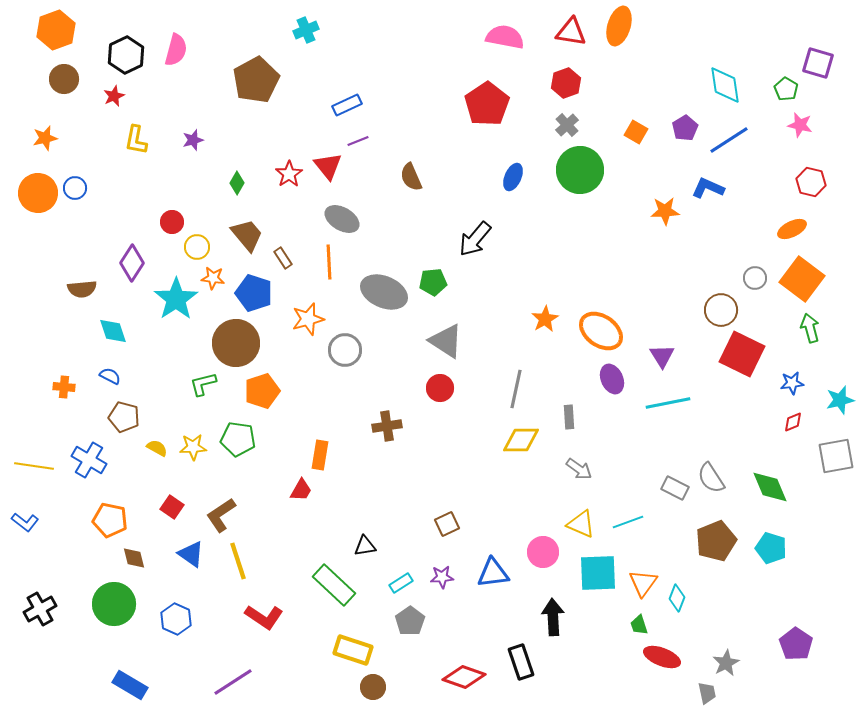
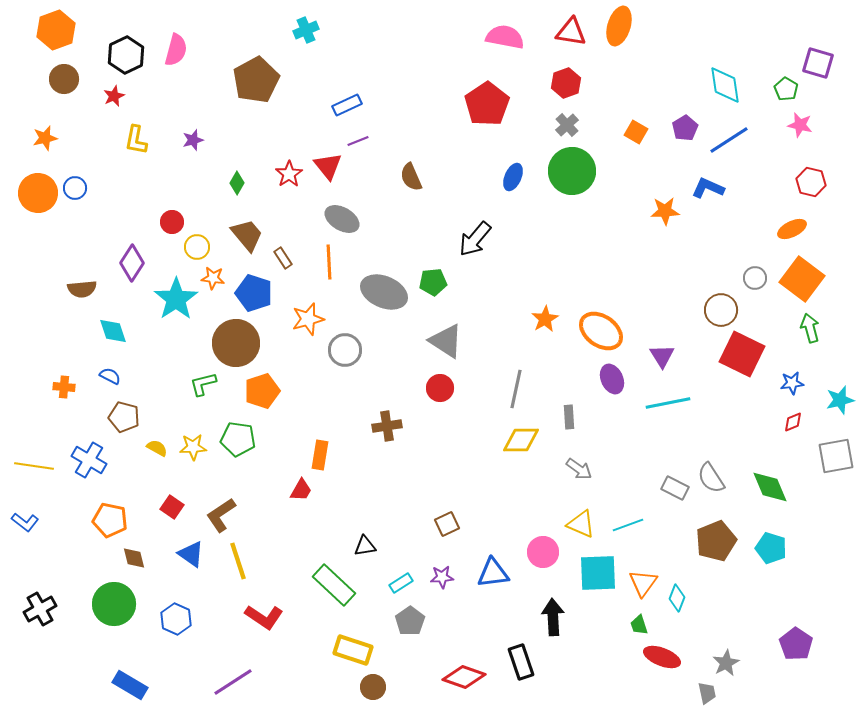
green circle at (580, 170): moved 8 px left, 1 px down
cyan line at (628, 522): moved 3 px down
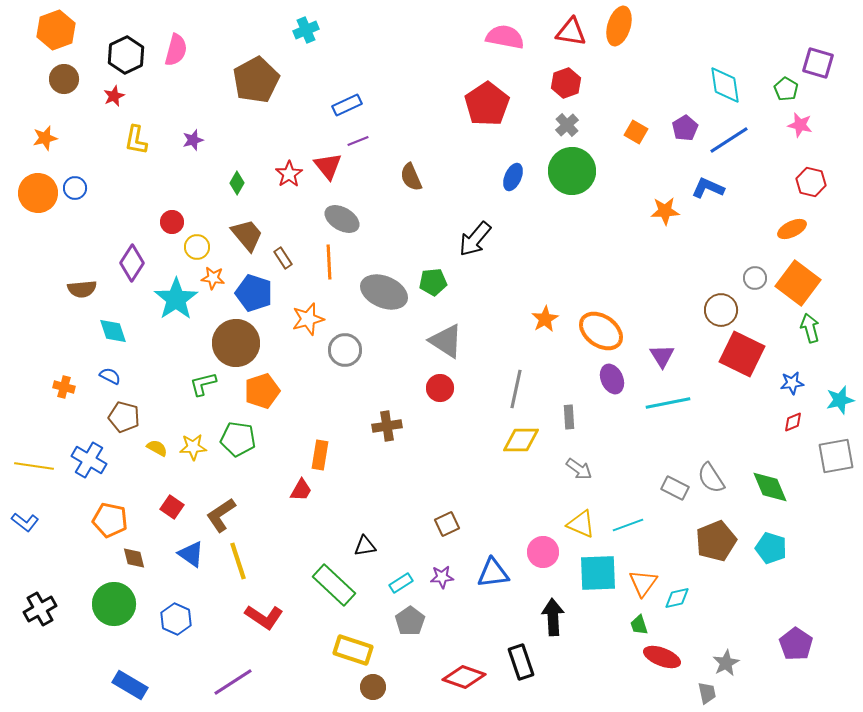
orange square at (802, 279): moved 4 px left, 4 px down
orange cross at (64, 387): rotated 10 degrees clockwise
cyan diamond at (677, 598): rotated 56 degrees clockwise
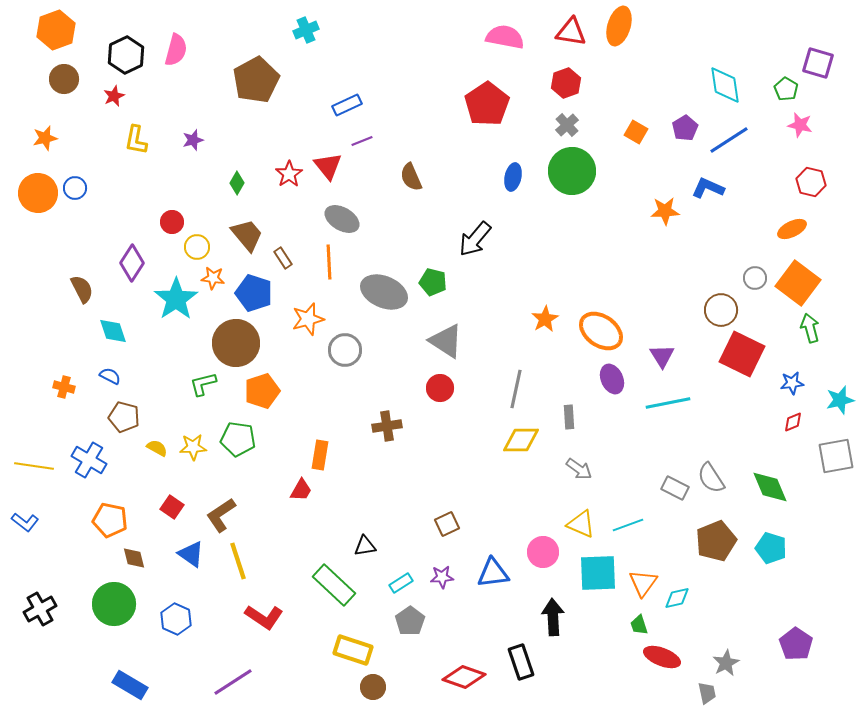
purple line at (358, 141): moved 4 px right
blue ellipse at (513, 177): rotated 12 degrees counterclockwise
green pentagon at (433, 282): rotated 20 degrees clockwise
brown semicircle at (82, 289): rotated 112 degrees counterclockwise
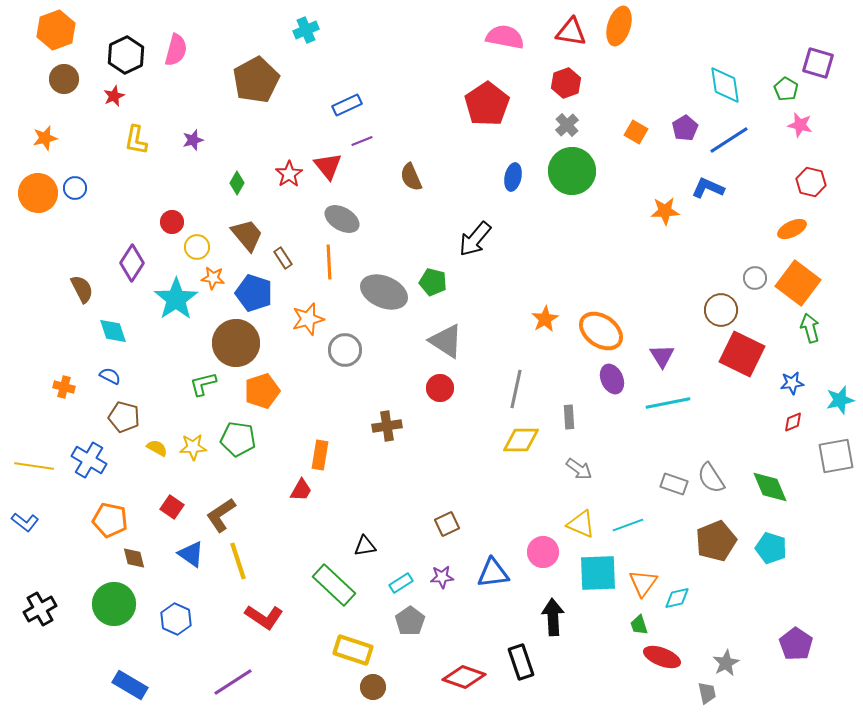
gray rectangle at (675, 488): moved 1 px left, 4 px up; rotated 8 degrees counterclockwise
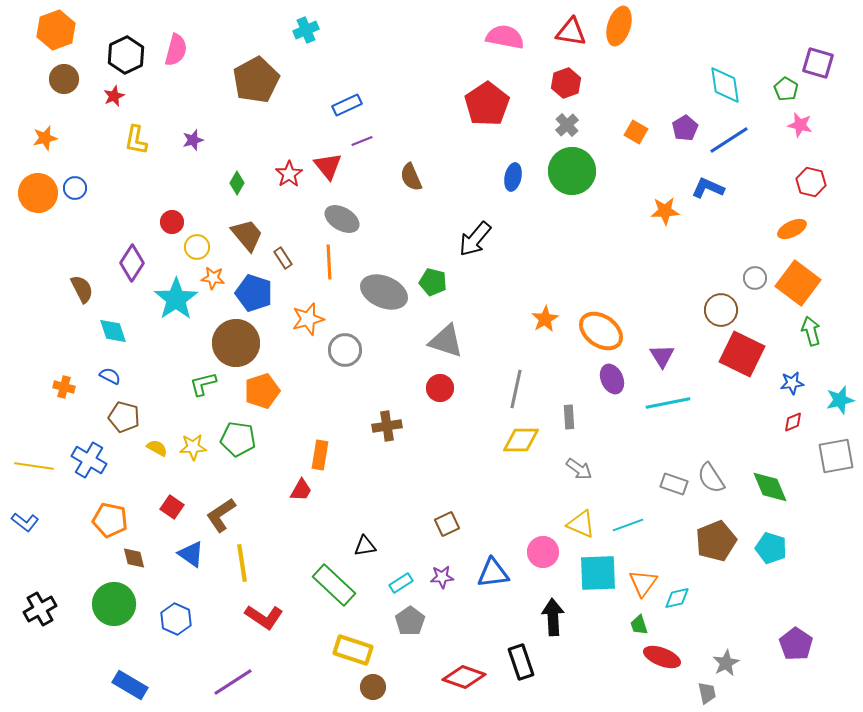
green arrow at (810, 328): moved 1 px right, 3 px down
gray triangle at (446, 341): rotated 15 degrees counterclockwise
yellow line at (238, 561): moved 4 px right, 2 px down; rotated 9 degrees clockwise
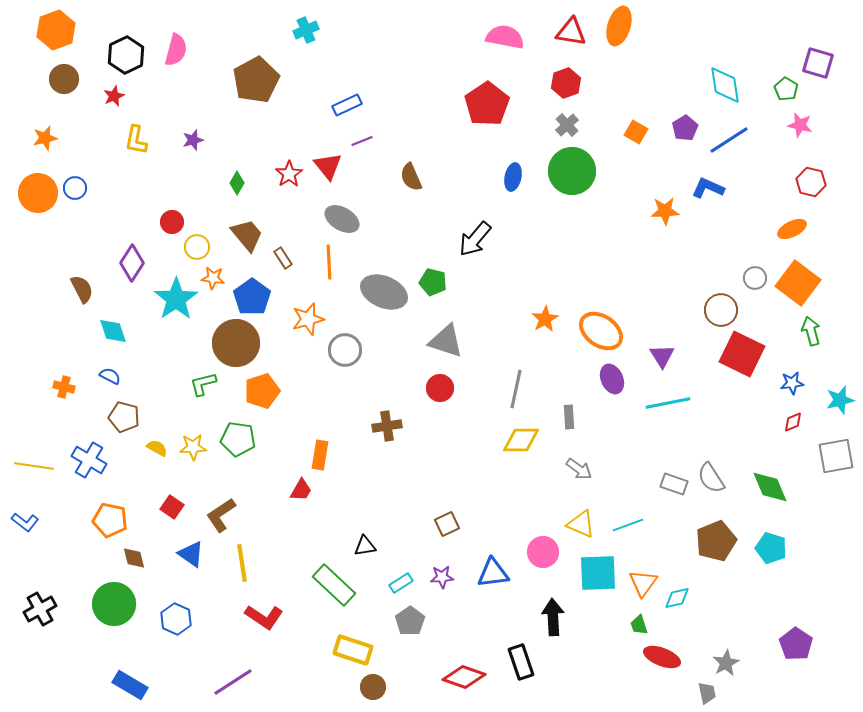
blue pentagon at (254, 293): moved 2 px left, 4 px down; rotated 18 degrees clockwise
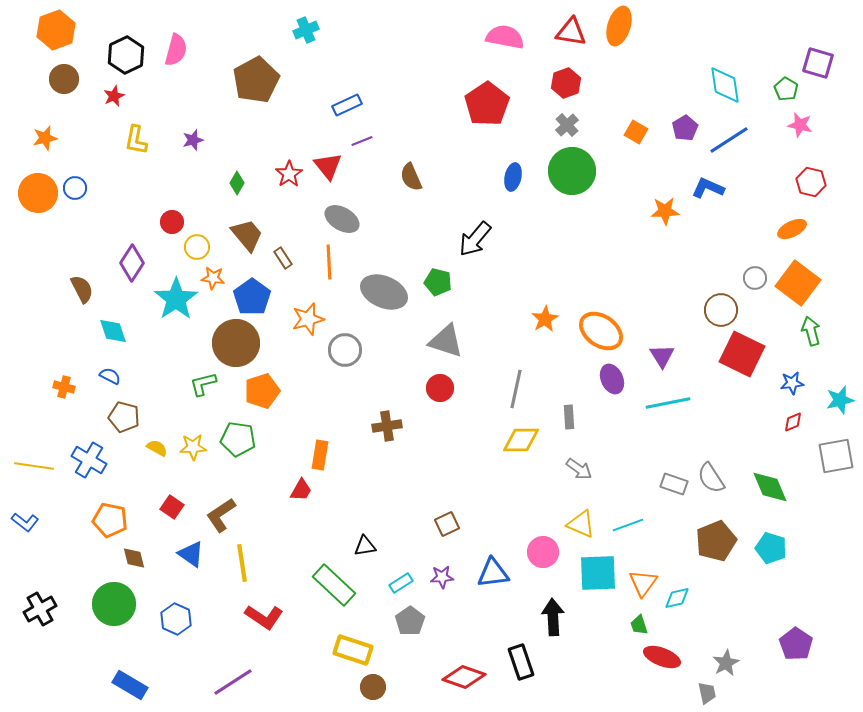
green pentagon at (433, 282): moved 5 px right
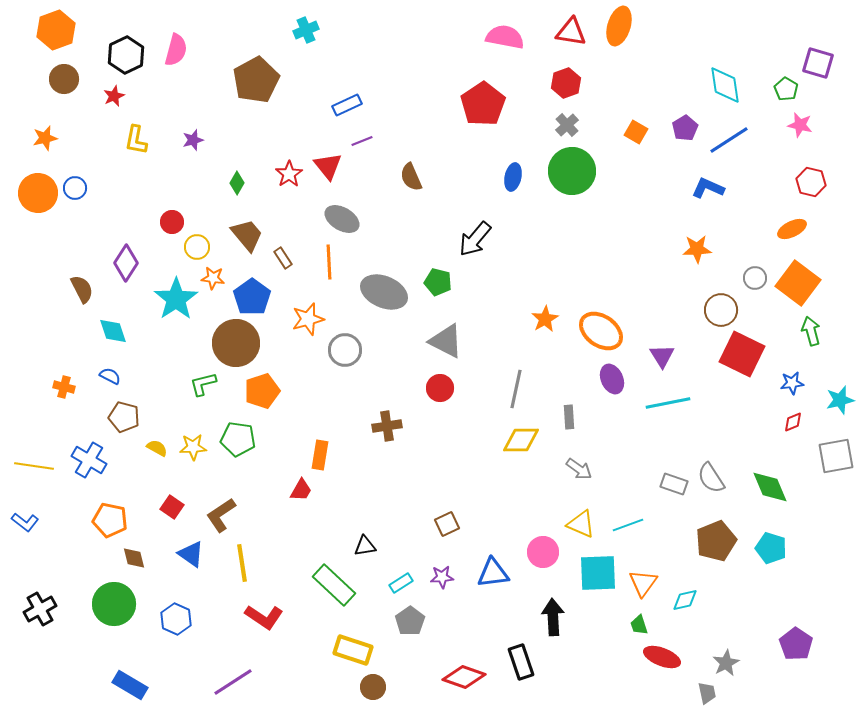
red pentagon at (487, 104): moved 4 px left
orange star at (665, 211): moved 32 px right, 38 px down
purple diamond at (132, 263): moved 6 px left
gray triangle at (446, 341): rotated 9 degrees clockwise
cyan diamond at (677, 598): moved 8 px right, 2 px down
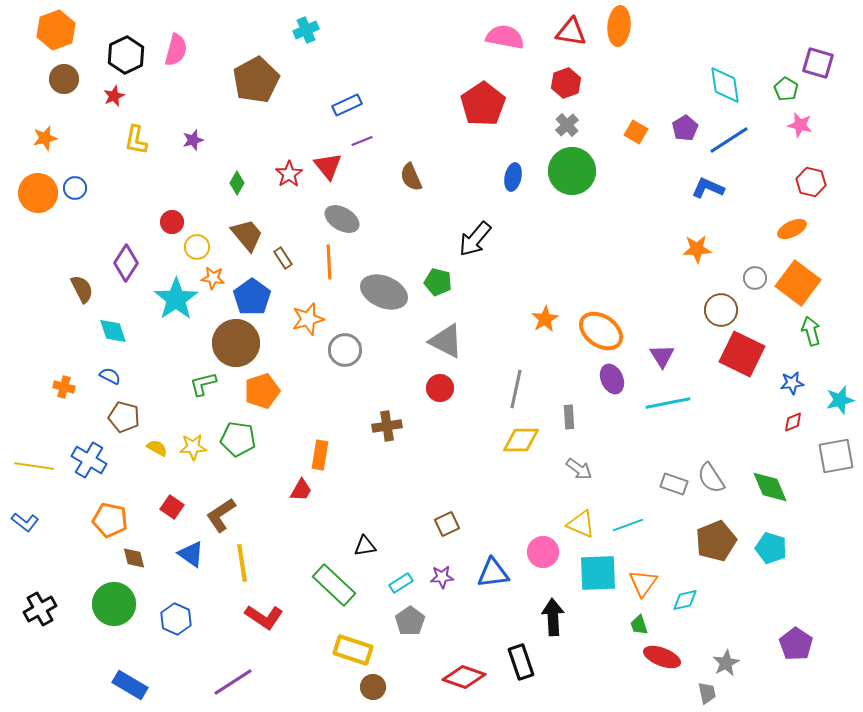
orange ellipse at (619, 26): rotated 12 degrees counterclockwise
